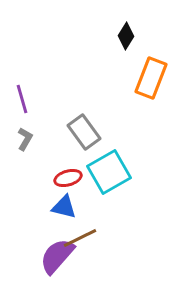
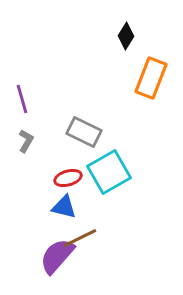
gray rectangle: rotated 28 degrees counterclockwise
gray L-shape: moved 1 px right, 2 px down
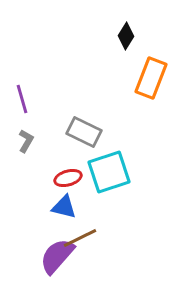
cyan square: rotated 12 degrees clockwise
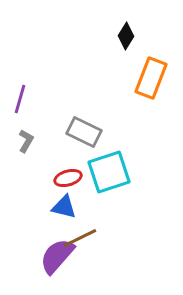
purple line: moved 2 px left; rotated 32 degrees clockwise
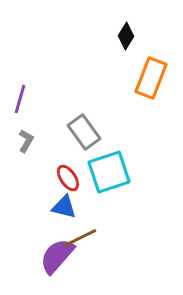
gray rectangle: rotated 28 degrees clockwise
red ellipse: rotated 72 degrees clockwise
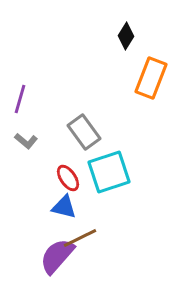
gray L-shape: rotated 100 degrees clockwise
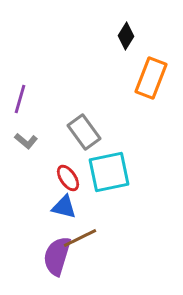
cyan square: rotated 6 degrees clockwise
purple semicircle: rotated 24 degrees counterclockwise
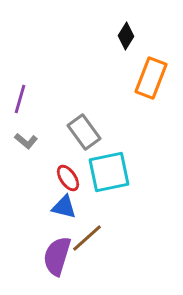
brown line: moved 7 px right; rotated 16 degrees counterclockwise
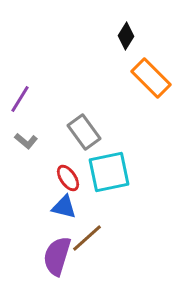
orange rectangle: rotated 66 degrees counterclockwise
purple line: rotated 16 degrees clockwise
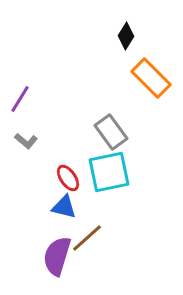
gray rectangle: moved 27 px right
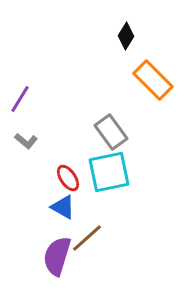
orange rectangle: moved 2 px right, 2 px down
blue triangle: moved 1 px left; rotated 16 degrees clockwise
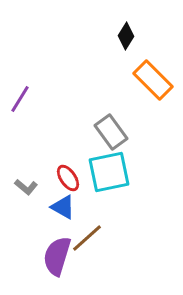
gray L-shape: moved 46 px down
